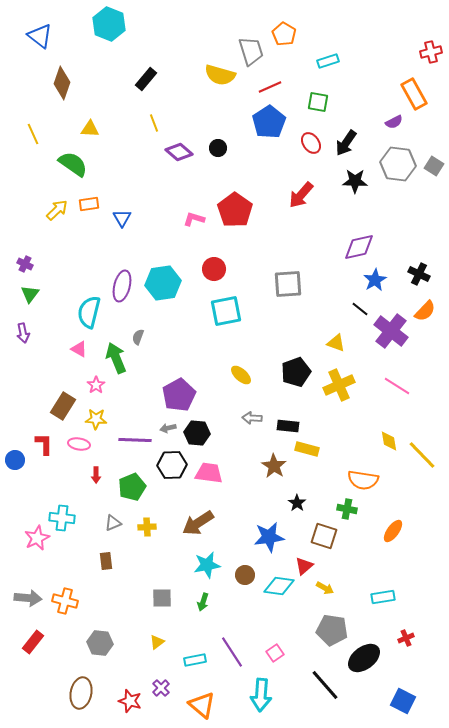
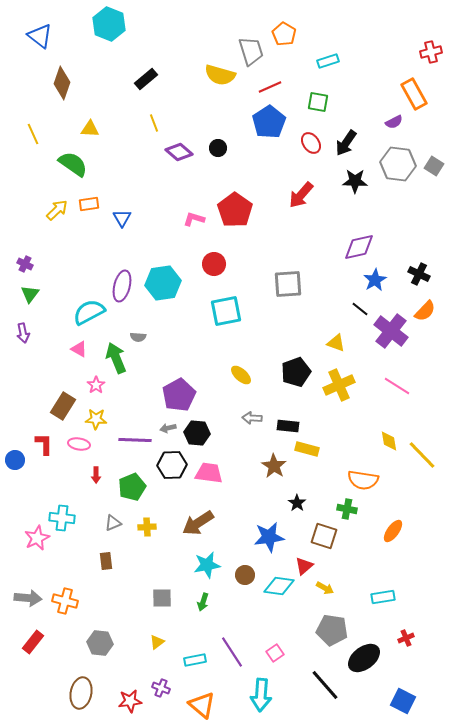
black rectangle at (146, 79): rotated 10 degrees clockwise
red circle at (214, 269): moved 5 px up
cyan semicircle at (89, 312): rotated 48 degrees clockwise
gray semicircle at (138, 337): rotated 105 degrees counterclockwise
purple cross at (161, 688): rotated 24 degrees counterclockwise
red star at (130, 701): rotated 25 degrees counterclockwise
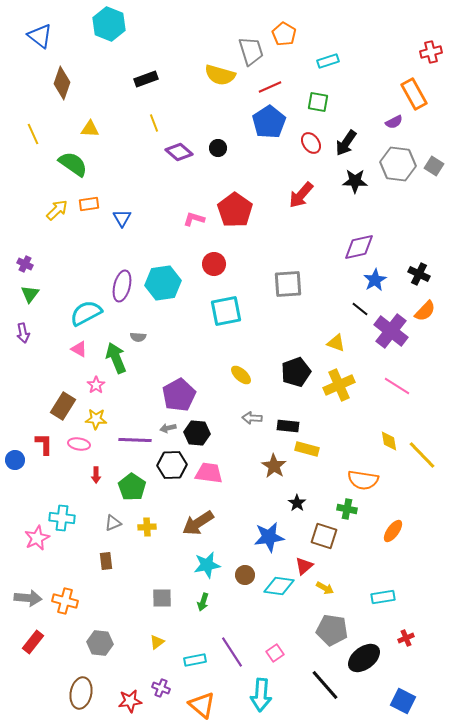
black rectangle at (146, 79): rotated 20 degrees clockwise
cyan semicircle at (89, 312): moved 3 px left, 1 px down
green pentagon at (132, 487): rotated 16 degrees counterclockwise
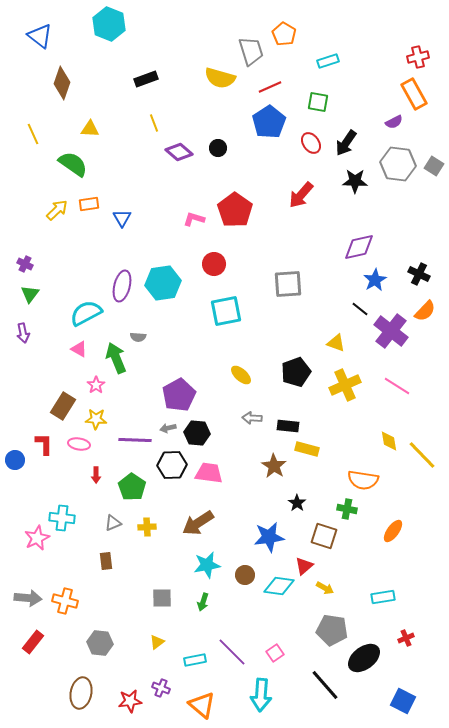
red cross at (431, 52): moved 13 px left, 5 px down
yellow semicircle at (220, 75): moved 3 px down
yellow cross at (339, 385): moved 6 px right
purple line at (232, 652): rotated 12 degrees counterclockwise
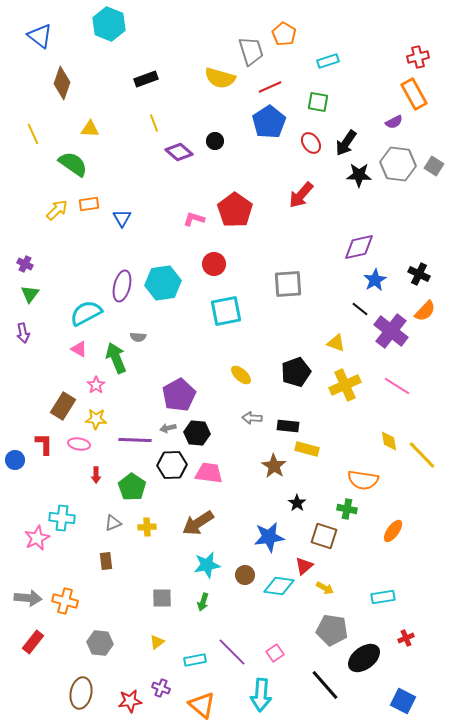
black circle at (218, 148): moved 3 px left, 7 px up
black star at (355, 181): moved 4 px right, 6 px up
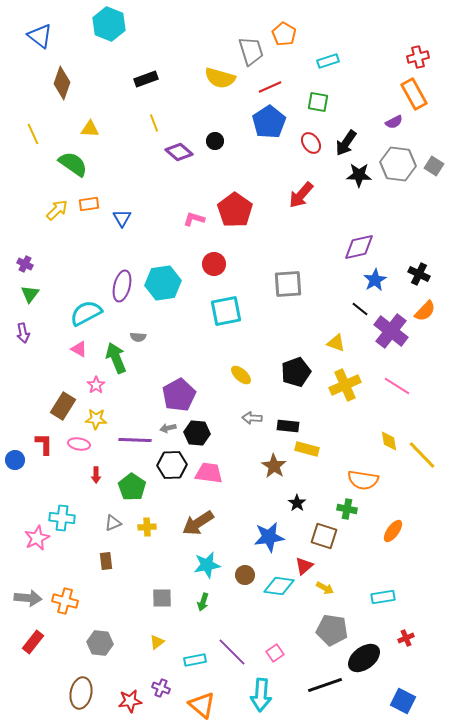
black line at (325, 685): rotated 68 degrees counterclockwise
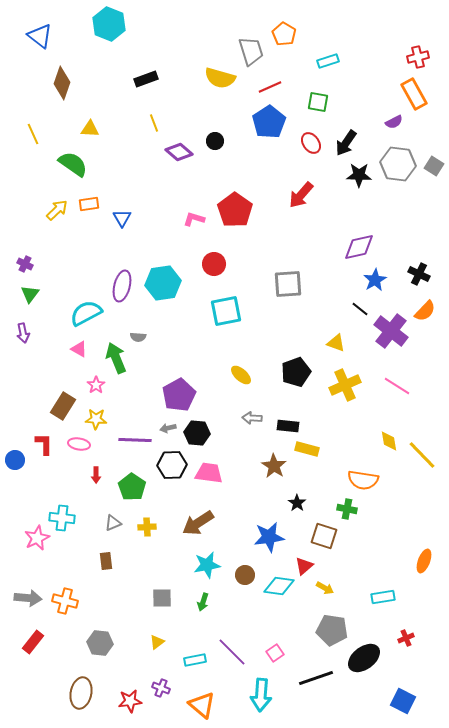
orange ellipse at (393, 531): moved 31 px right, 30 px down; rotated 15 degrees counterclockwise
black line at (325, 685): moved 9 px left, 7 px up
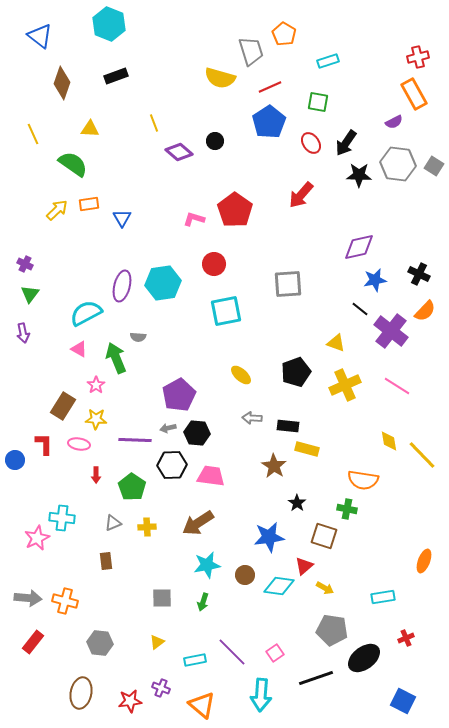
black rectangle at (146, 79): moved 30 px left, 3 px up
blue star at (375, 280): rotated 20 degrees clockwise
pink trapezoid at (209, 473): moved 2 px right, 3 px down
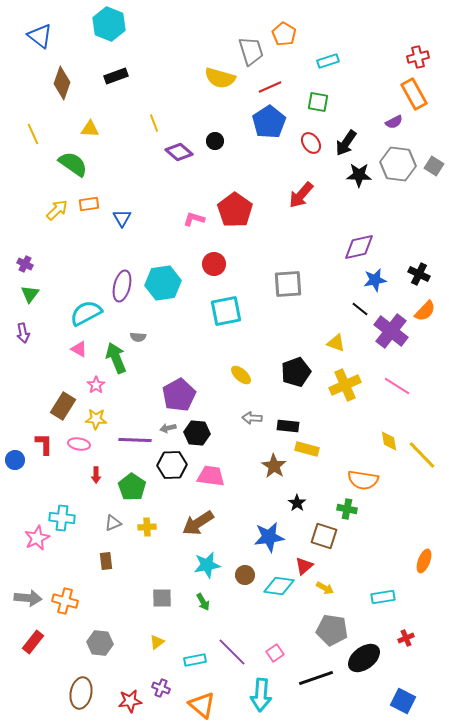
green arrow at (203, 602): rotated 48 degrees counterclockwise
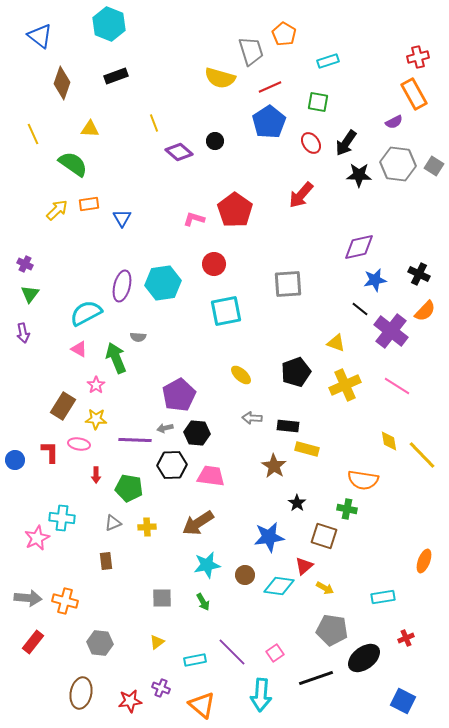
gray arrow at (168, 428): moved 3 px left
red L-shape at (44, 444): moved 6 px right, 8 px down
green pentagon at (132, 487): moved 3 px left, 1 px down; rotated 24 degrees counterclockwise
